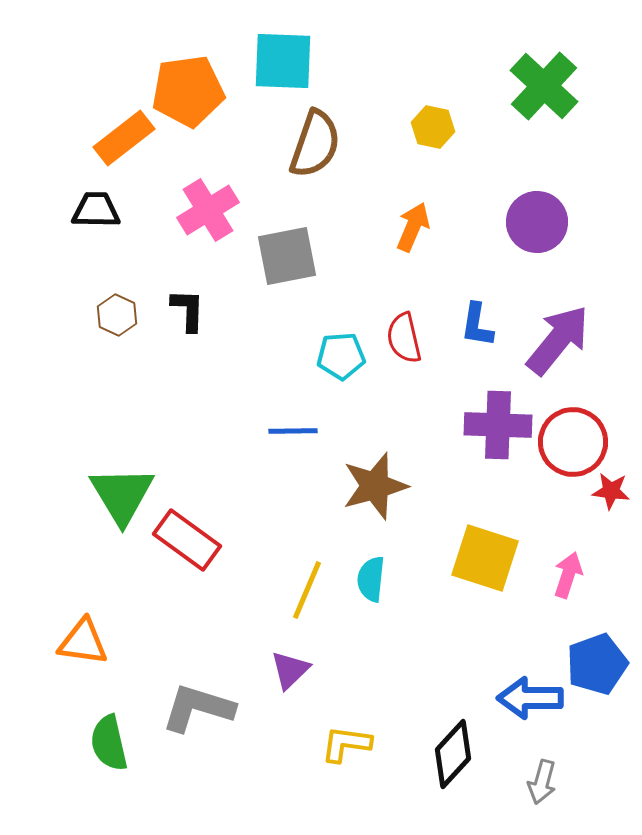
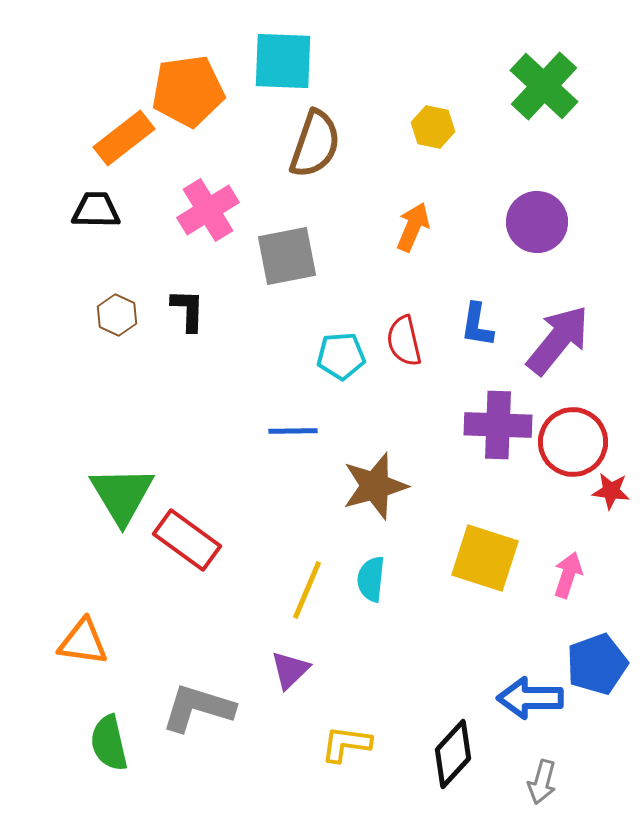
red semicircle: moved 3 px down
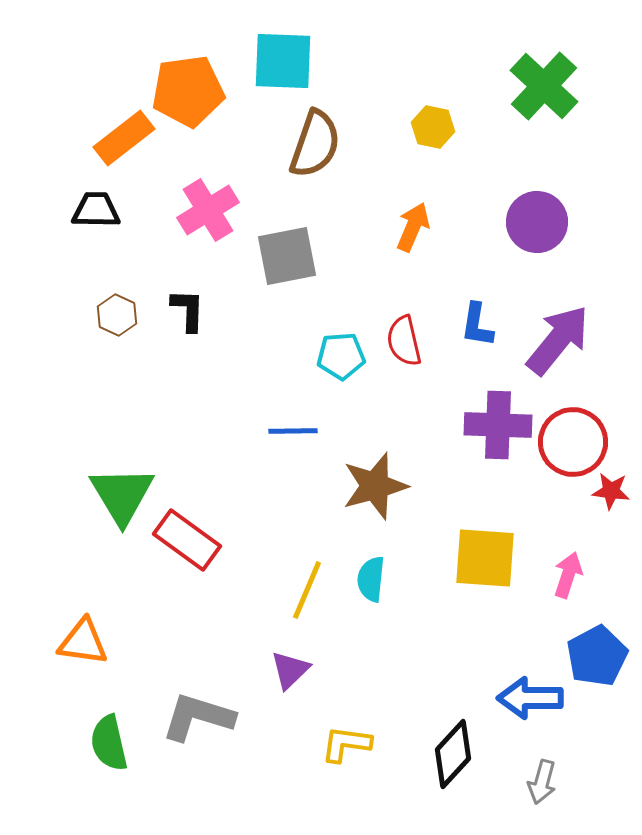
yellow square: rotated 14 degrees counterclockwise
blue pentagon: moved 8 px up; rotated 8 degrees counterclockwise
gray L-shape: moved 9 px down
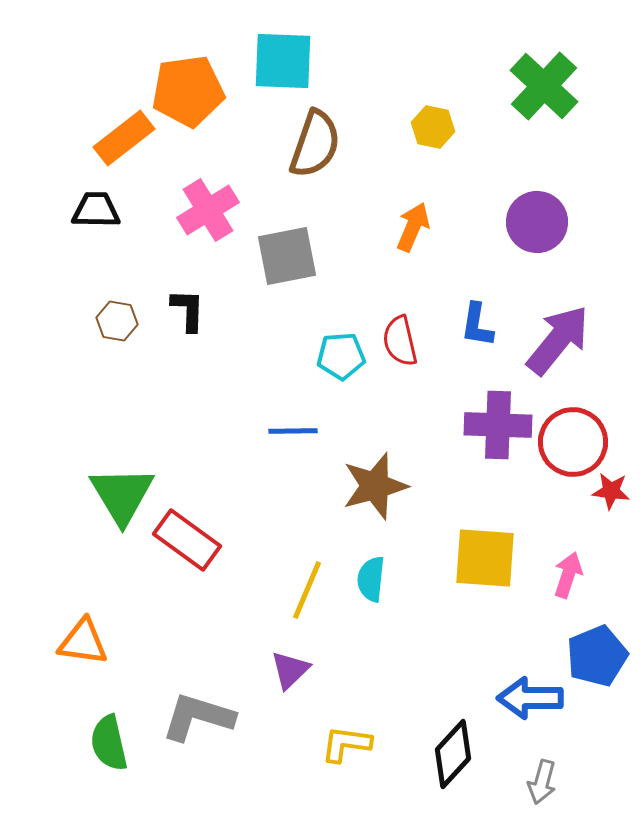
brown hexagon: moved 6 px down; rotated 15 degrees counterclockwise
red semicircle: moved 4 px left
blue pentagon: rotated 6 degrees clockwise
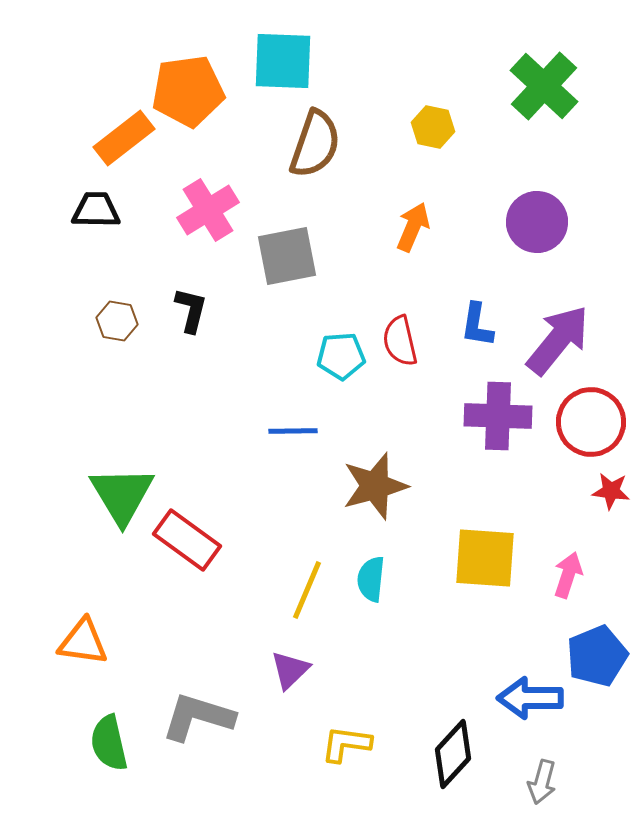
black L-shape: moved 3 px right; rotated 12 degrees clockwise
purple cross: moved 9 px up
red circle: moved 18 px right, 20 px up
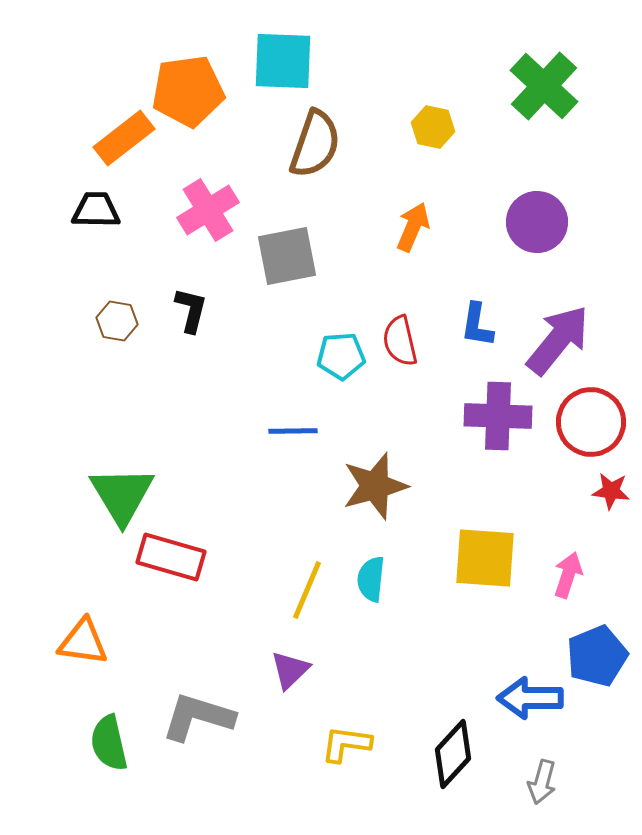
red rectangle: moved 16 px left, 17 px down; rotated 20 degrees counterclockwise
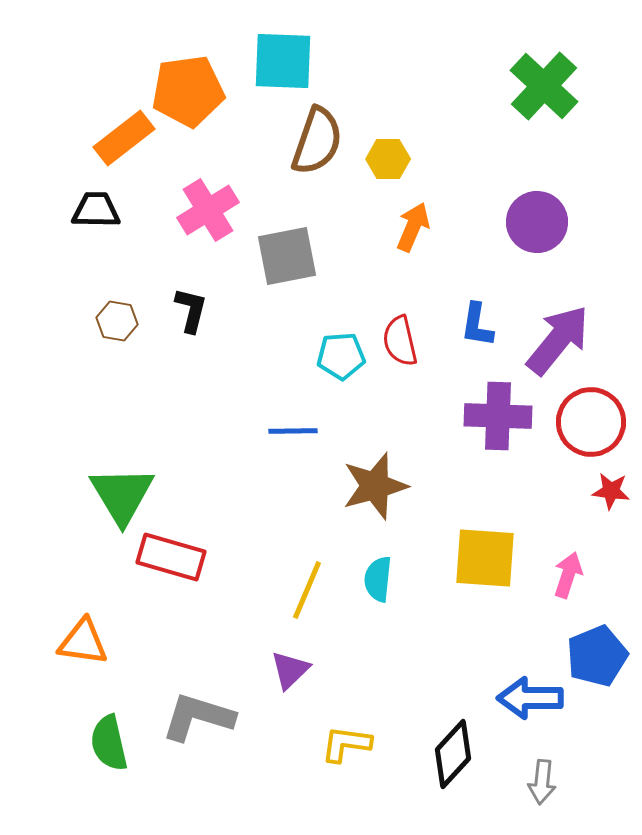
yellow hexagon: moved 45 px left, 32 px down; rotated 12 degrees counterclockwise
brown semicircle: moved 2 px right, 3 px up
cyan semicircle: moved 7 px right
gray arrow: rotated 9 degrees counterclockwise
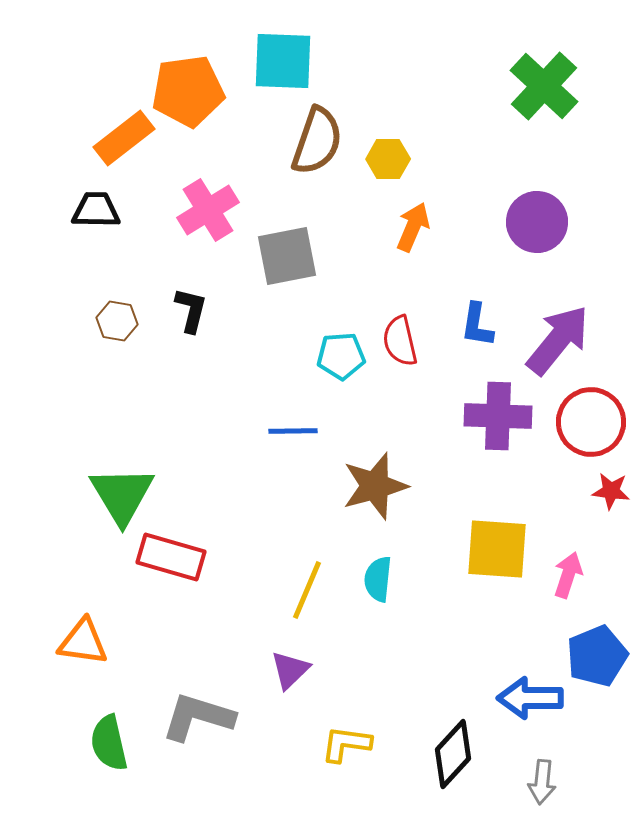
yellow square: moved 12 px right, 9 px up
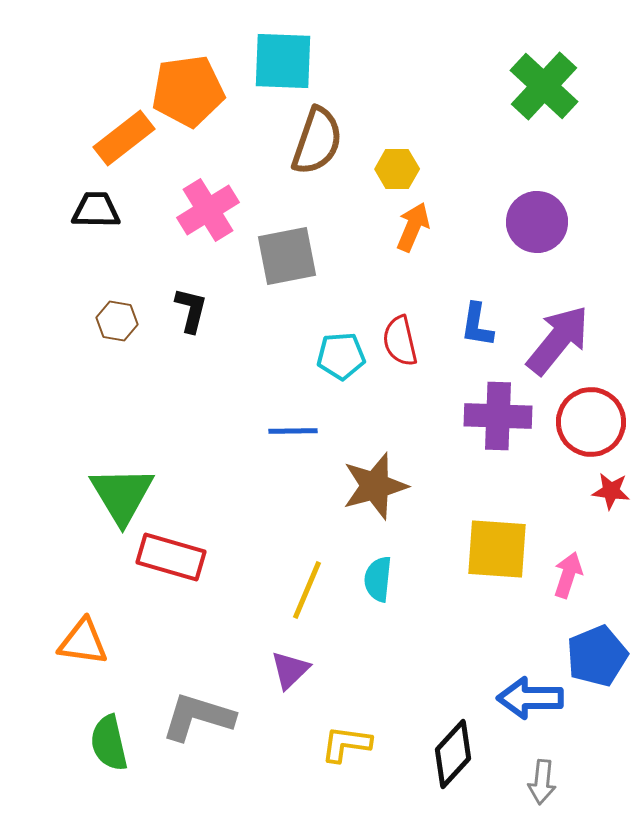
yellow hexagon: moved 9 px right, 10 px down
